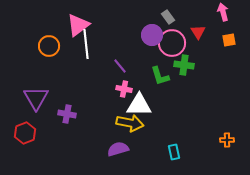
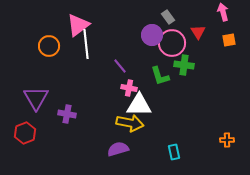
pink cross: moved 5 px right, 1 px up
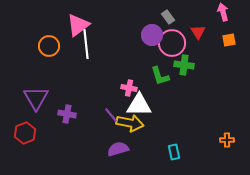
purple line: moved 9 px left, 49 px down
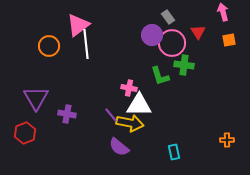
purple semicircle: moved 1 px right, 2 px up; rotated 125 degrees counterclockwise
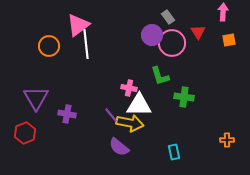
pink arrow: rotated 18 degrees clockwise
green cross: moved 32 px down
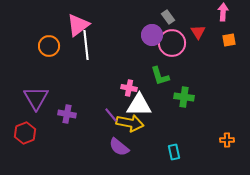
white line: moved 1 px down
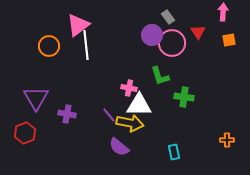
purple line: moved 2 px left
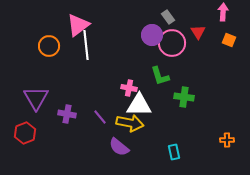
orange square: rotated 32 degrees clockwise
purple line: moved 9 px left, 2 px down
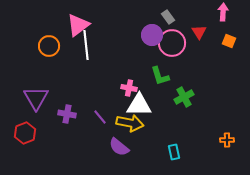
red triangle: moved 1 px right
orange square: moved 1 px down
green cross: rotated 36 degrees counterclockwise
